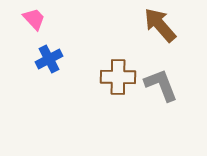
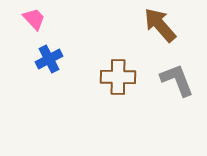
gray L-shape: moved 16 px right, 5 px up
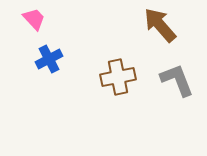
brown cross: rotated 12 degrees counterclockwise
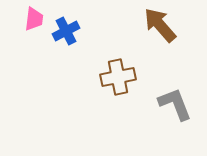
pink trapezoid: rotated 50 degrees clockwise
blue cross: moved 17 px right, 28 px up
gray L-shape: moved 2 px left, 24 px down
